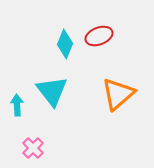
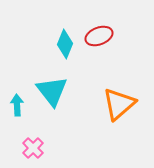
orange triangle: moved 1 px right, 10 px down
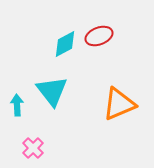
cyan diamond: rotated 40 degrees clockwise
orange triangle: rotated 18 degrees clockwise
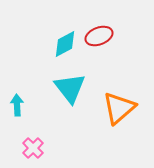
cyan triangle: moved 18 px right, 3 px up
orange triangle: moved 4 px down; rotated 18 degrees counterclockwise
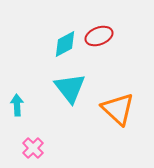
orange triangle: moved 1 px left, 1 px down; rotated 36 degrees counterclockwise
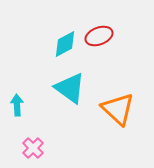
cyan triangle: rotated 16 degrees counterclockwise
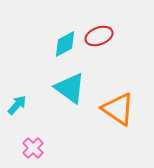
cyan arrow: rotated 45 degrees clockwise
orange triangle: rotated 9 degrees counterclockwise
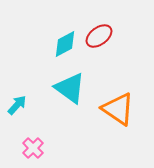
red ellipse: rotated 16 degrees counterclockwise
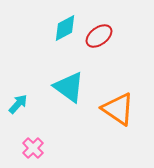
cyan diamond: moved 16 px up
cyan triangle: moved 1 px left, 1 px up
cyan arrow: moved 1 px right, 1 px up
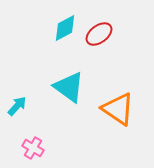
red ellipse: moved 2 px up
cyan arrow: moved 1 px left, 2 px down
pink cross: rotated 15 degrees counterclockwise
